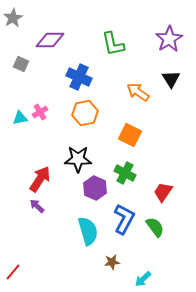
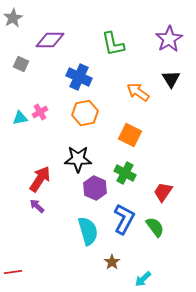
brown star: rotated 28 degrees counterclockwise
red line: rotated 42 degrees clockwise
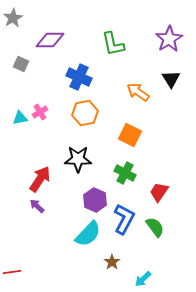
purple hexagon: moved 12 px down
red trapezoid: moved 4 px left
cyan semicircle: moved 3 px down; rotated 60 degrees clockwise
red line: moved 1 px left
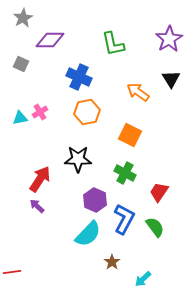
gray star: moved 10 px right
orange hexagon: moved 2 px right, 1 px up
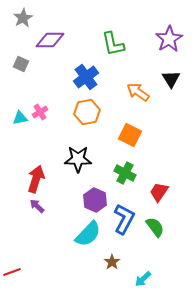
blue cross: moved 7 px right; rotated 30 degrees clockwise
red arrow: moved 4 px left; rotated 16 degrees counterclockwise
red line: rotated 12 degrees counterclockwise
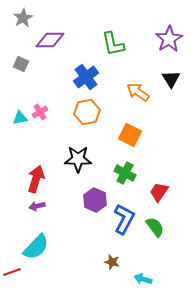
purple arrow: rotated 56 degrees counterclockwise
cyan semicircle: moved 52 px left, 13 px down
brown star: rotated 21 degrees counterclockwise
cyan arrow: rotated 60 degrees clockwise
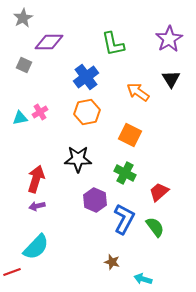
purple diamond: moved 1 px left, 2 px down
gray square: moved 3 px right, 1 px down
red trapezoid: rotated 15 degrees clockwise
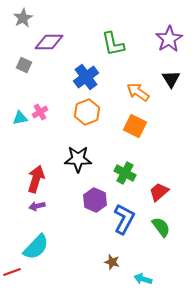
orange hexagon: rotated 10 degrees counterclockwise
orange square: moved 5 px right, 9 px up
green semicircle: moved 6 px right
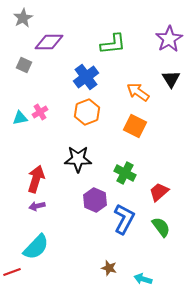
green L-shape: rotated 84 degrees counterclockwise
brown star: moved 3 px left, 6 px down
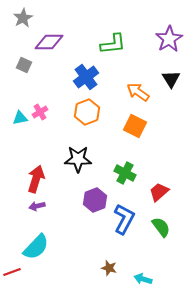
purple hexagon: rotated 15 degrees clockwise
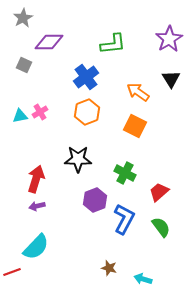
cyan triangle: moved 2 px up
